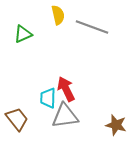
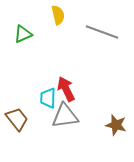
gray line: moved 10 px right, 5 px down
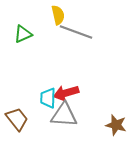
gray line: moved 26 px left
red arrow: moved 4 px down; rotated 80 degrees counterclockwise
gray triangle: moved 1 px left, 1 px up; rotated 12 degrees clockwise
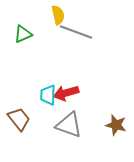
cyan trapezoid: moved 3 px up
gray triangle: moved 5 px right, 10 px down; rotated 16 degrees clockwise
brown trapezoid: moved 2 px right
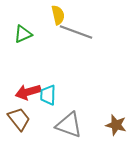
red arrow: moved 38 px left, 1 px up
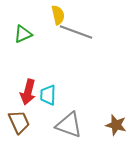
red arrow: rotated 60 degrees counterclockwise
brown trapezoid: moved 3 px down; rotated 15 degrees clockwise
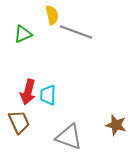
yellow semicircle: moved 6 px left
gray triangle: moved 12 px down
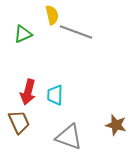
cyan trapezoid: moved 7 px right
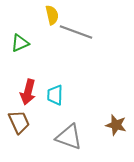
green triangle: moved 3 px left, 9 px down
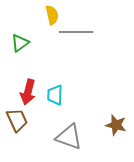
gray line: rotated 20 degrees counterclockwise
green triangle: rotated 12 degrees counterclockwise
brown trapezoid: moved 2 px left, 2 px up
